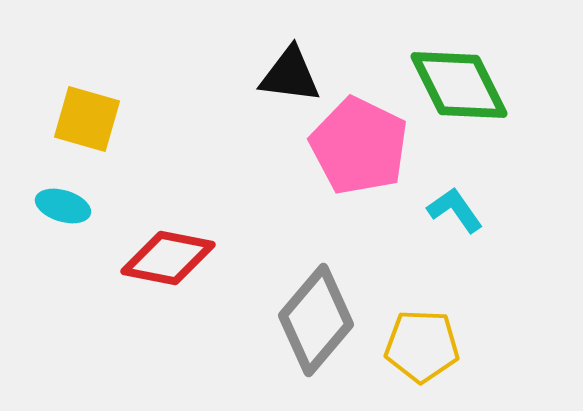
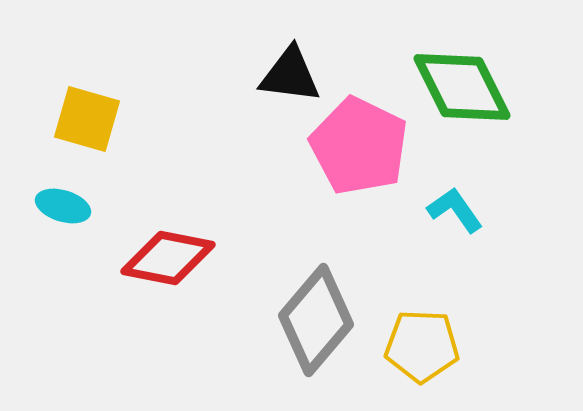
green diamond: moved 3 px right, 2 px down
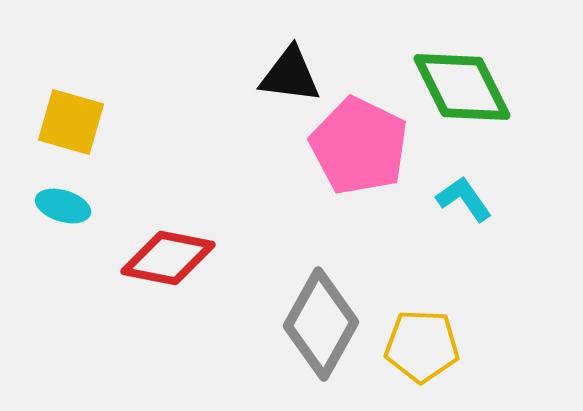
yellow square: moved 16 px left, 3 px down
cyan L-shape: moved 9 px right, 11 px up
gray diamond: moved 5 px right, 4 px down; rotated 11 degrees counterclockwise
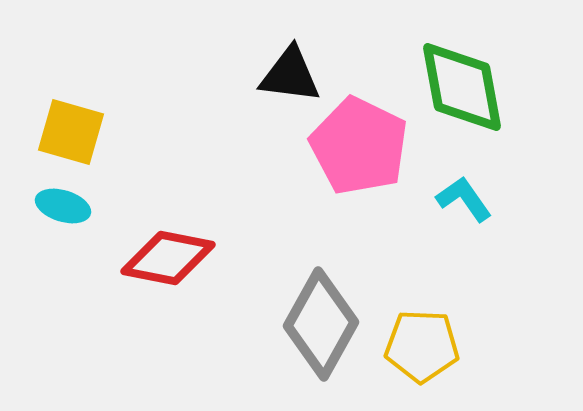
green diamond: rotated 16 degrees clockwise
yellow square: moved 10 px down
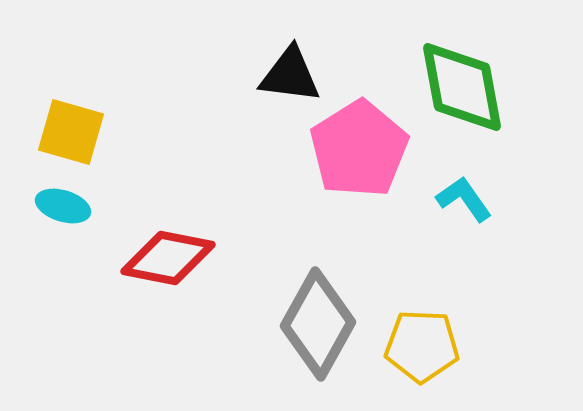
pink pentagon: moved 3 px down; rotated 14 degrees clockwise
gray diamond: moved 3 px left
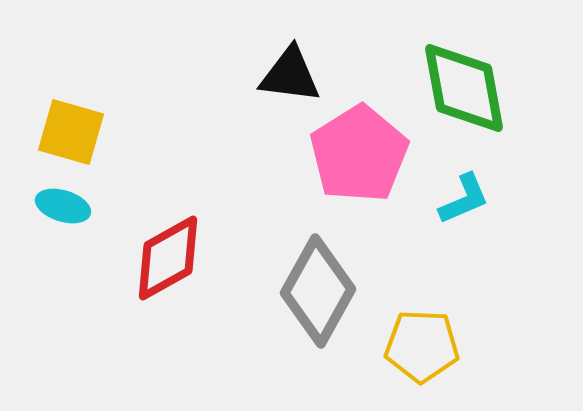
green diamond: moved 2 px right, 1 px down
pink pentagon: moved 5 px down
cyan L-shape: rotated 102 degrees clockwise
red diamond: rotated 40 degrees counterclockwise
gray diamond: moved 33 px up
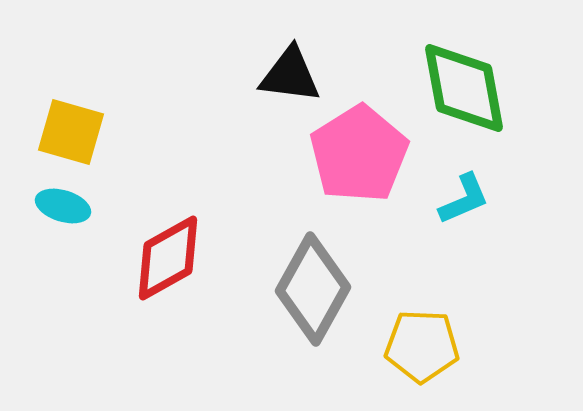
gray diamond: moved 5 px left, 2 px up
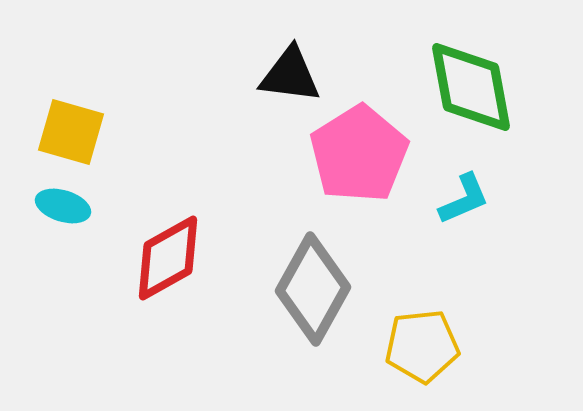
green diamond: moved 7 px right, 1 px up
yellow pentagon: rotated 8 degrees counterclockwise
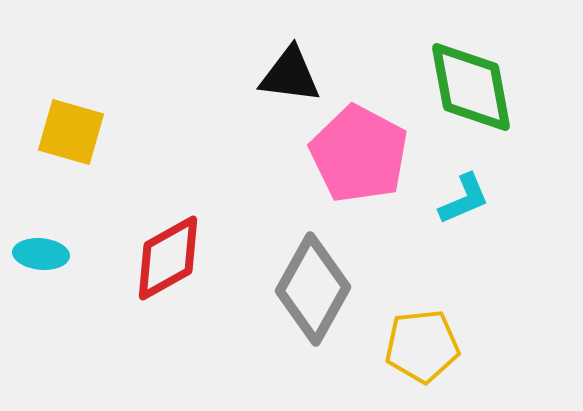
pink pentagon: rotated 12 degrees counterclockwise
cyan ellipse: moved 22 px left, 48 px down; rotated 12 degrees counterclockwise
